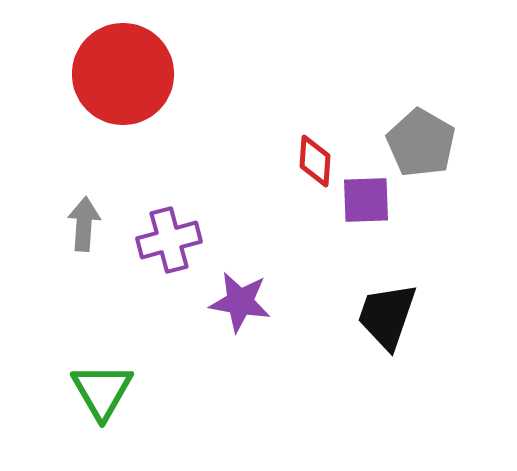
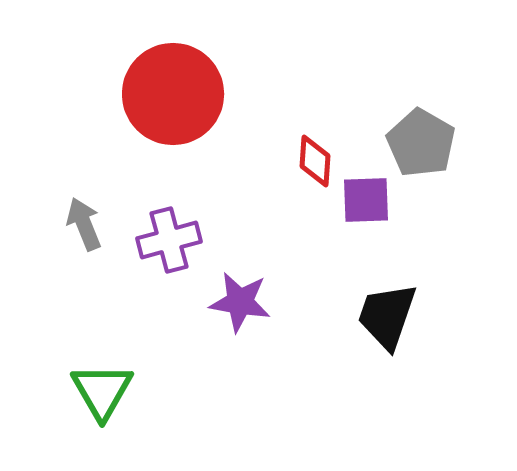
red circle: moved 50 px right, 20 px down
gray arrow: rotated 26 degrees counterclockwise
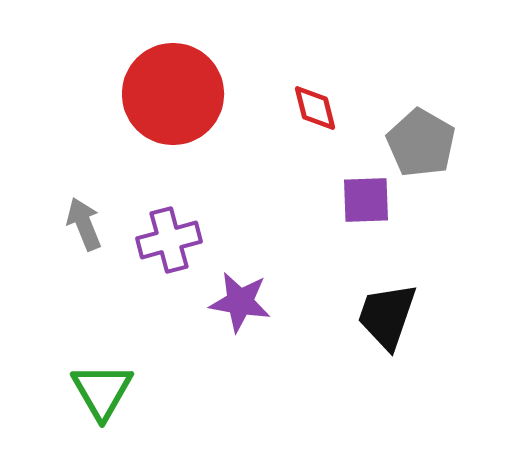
red diamond: moved 53 px up; rotated 18 degrees counterclockwise
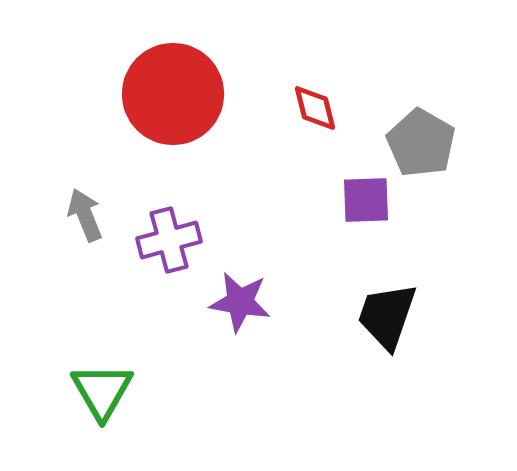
gray arrow: moved 1 px right, 9 px up
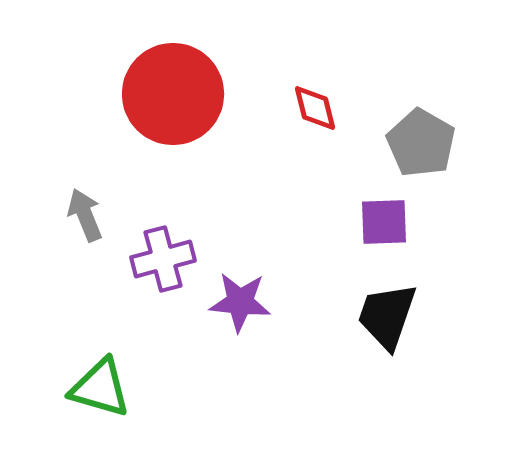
purple square: moved 18 px right, 22 px down
purple cross: moved 6 px left, 19 px down
purple star: rotated 4 degrees counterclockwise
green triangle: moved 2 px left, 3 px up; rotated 44 degrees counterclockwise
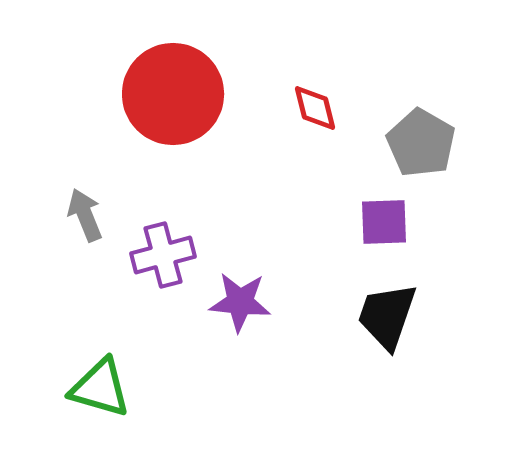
purple cross: moved 4 px up
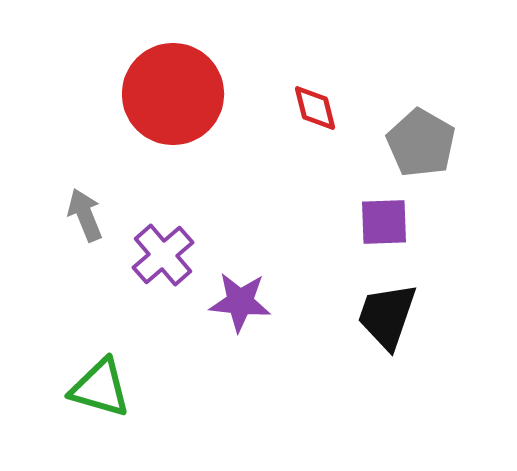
purple cross: rotated 26 degrees counterclockwise
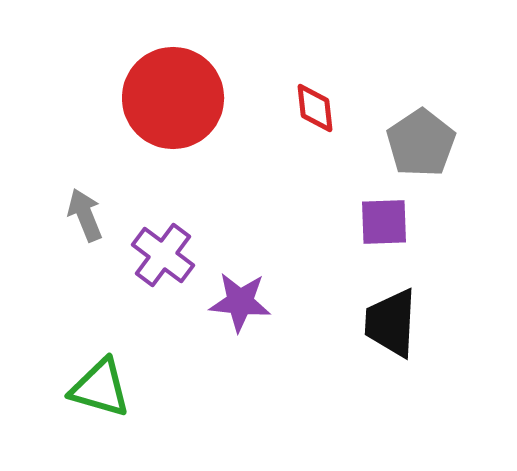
red circle: moved 4 px down
red diamond: rotated 8 degrees clockwise
gray pentagon: rotated 8 degrees clockwise
purple cross: rotated 12 degrees counterclockwise
black trapezoid: moved 4 px right, 7 px down; rotated 16 degrees counterclockwise
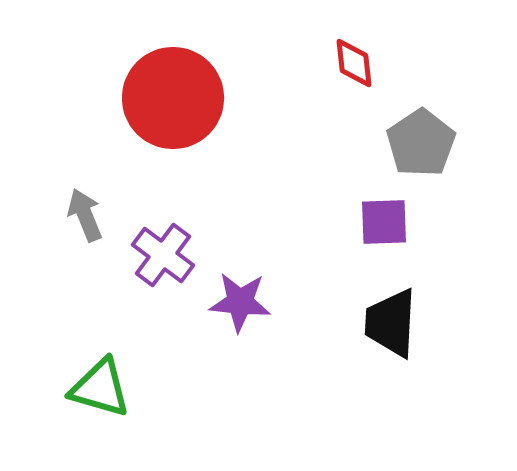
red diamond: moved 39 px right, 45 px up
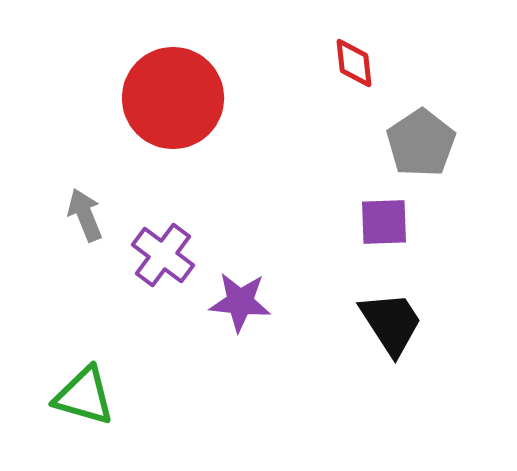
black trapezoid: rotated 144 degrees clockwise
green triangle: moved 16 px left, 8 px down
